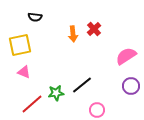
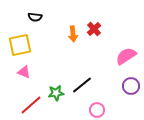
red line: moved 1 px left, 1 px down
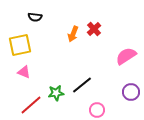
orange arrow: rotated 28 degrees clockwise
purple circle: moved 6 px down
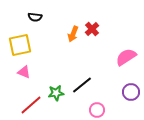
red cross: moved 2 px left
pink semicircle: moved 1 px down
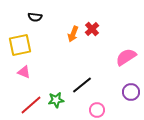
green star: moved 7 px down
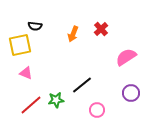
black semicircle: moved 9 px down
red cross: moved 9 px right
pink triangle: moved 2 px right, 1 px down
purple circle: moved 1 px down
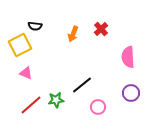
yellow square: rotated 15 degrees counterclockwise
pink semicircle: moved 2 px right; rotated 60 degrees counterclockwise
pink circle: moved 1 px right, 3 px up
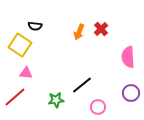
orange arrow: moved 6 px right, 2 px up
yellow square: rotated 30 degrees counterclockwise
pink triangle: rotated 16 degrees counterclockwise
red line: moved 16 px left, 8 px up
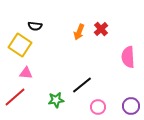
purple circle: moved 13 px down
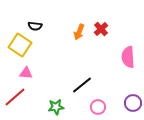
green star: moved 7 px down
purple circle: moved 2 px right, 3 px up
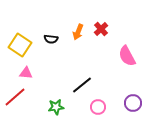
black semicircle: moved 16 px right, 13 px down
orange arrow: moved 1 px left
pink semicircle: moved 1 px left, 1 px up; rotated 25 degrees counterclockwise
